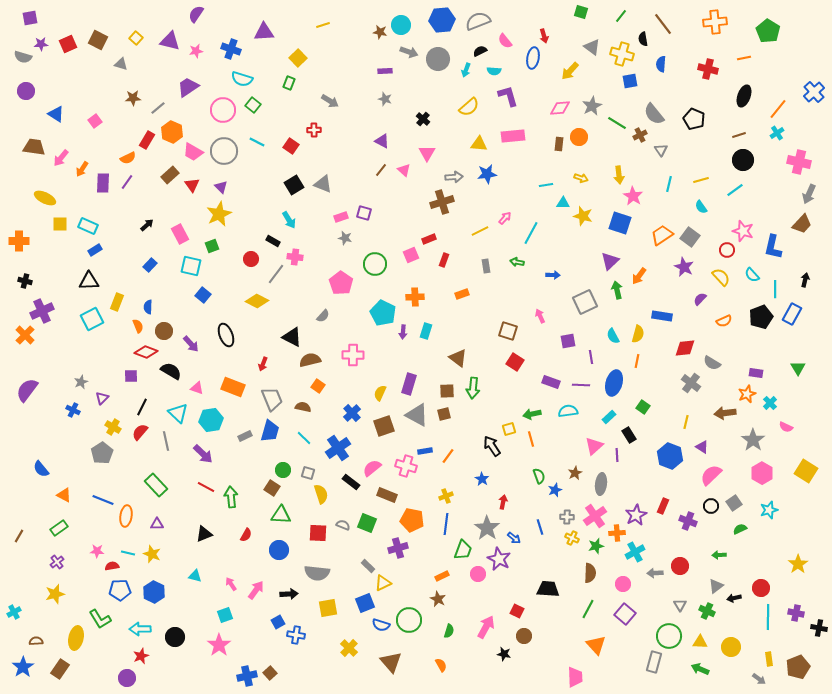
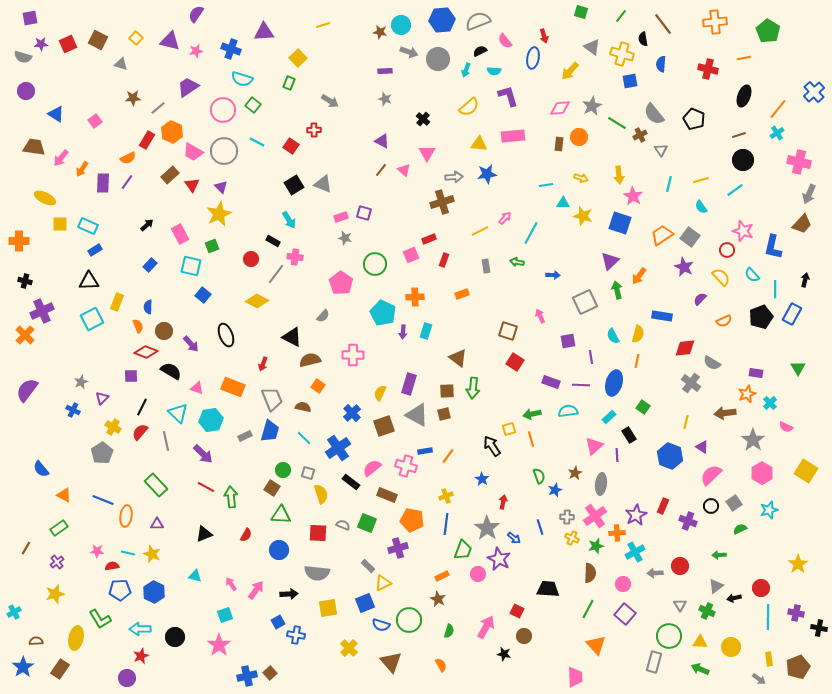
brown line at (19, 536): moved 7 px right, 12 px down
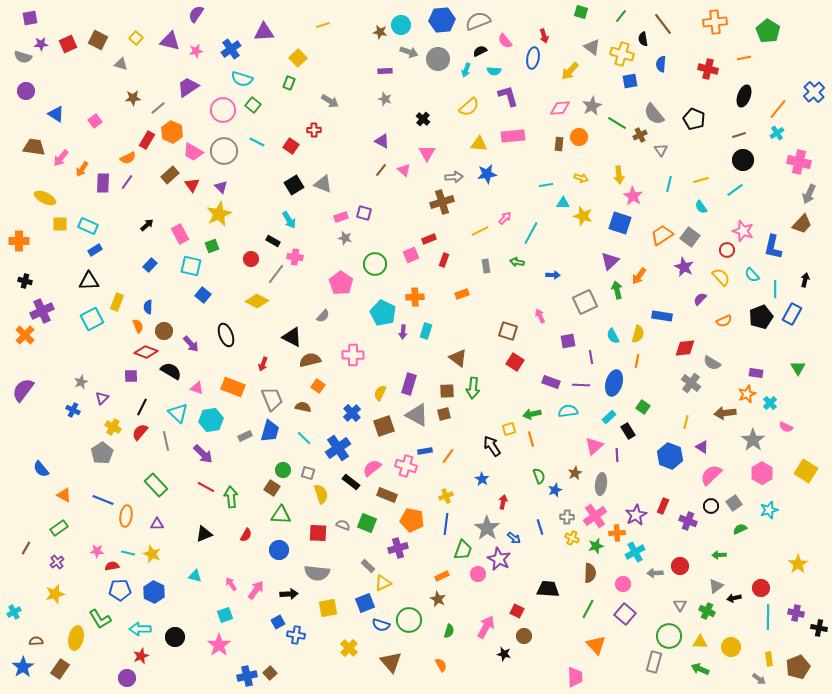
blue cross at (231, 49): rotated 36 degrees clockwise
purple semicircle at (27, 390): moved 4 px left
black rectangle at (629, 435): moved 1 px left, 4 px up
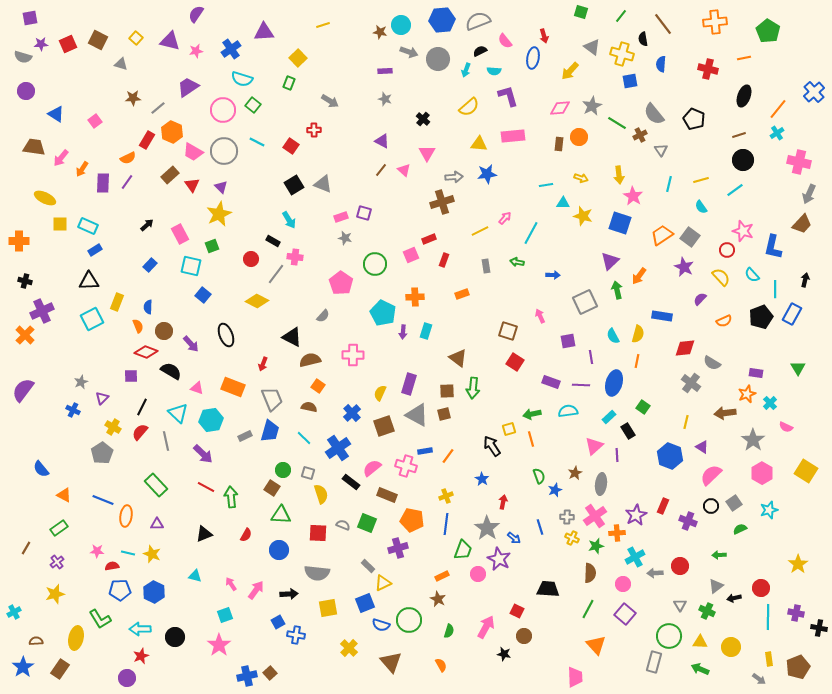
brown semicircle at (303, 407): moved 6 px right
cyan cross at (635, 552): moved 5 px down
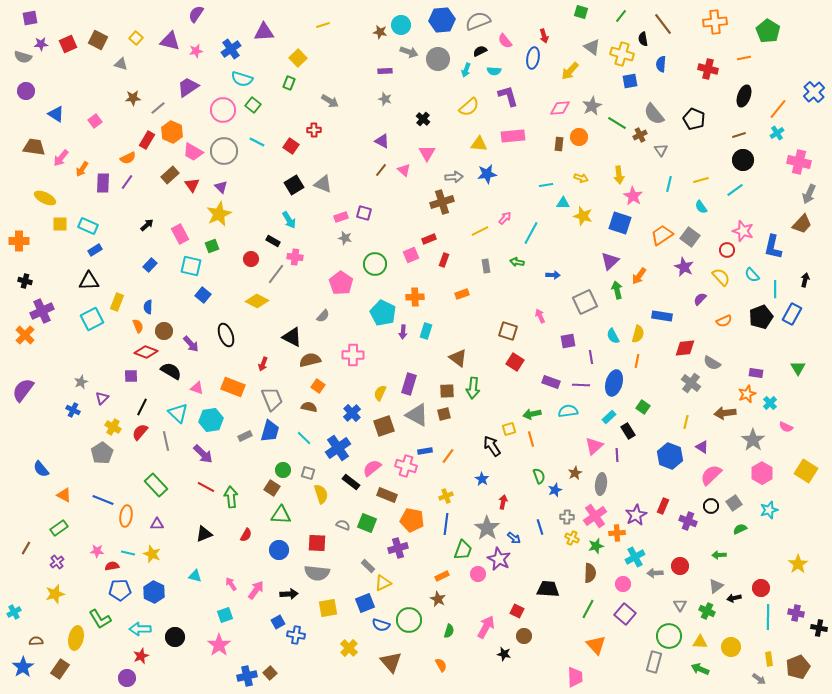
red square at (318, 533): moved 1 px left, 10 px down
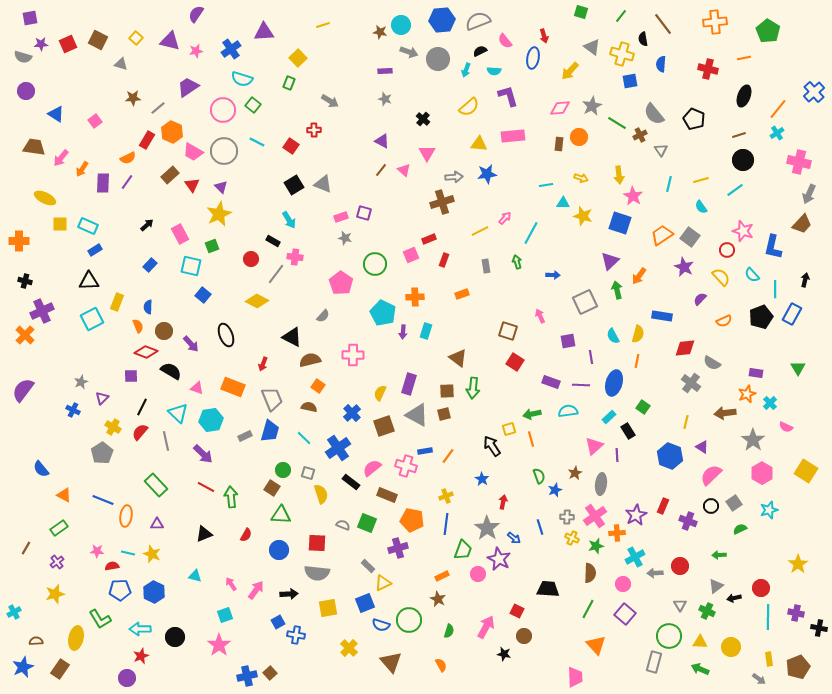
green arrow at (517, 262): rotated 64 degrees clockwise
blue star at (23, 667): rotated 10 degrees clockwise
